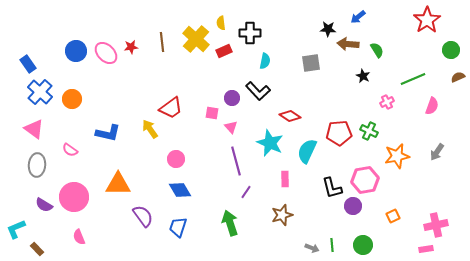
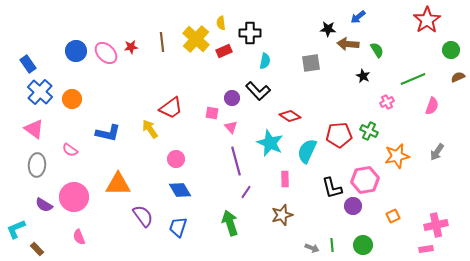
red pentagon at (339, 133): moved 2 px down
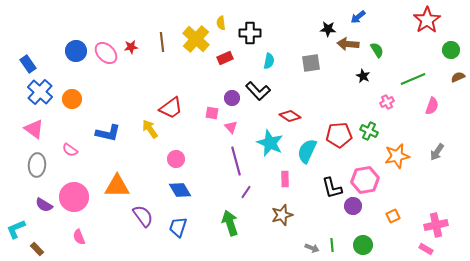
red rectangle at (224, 51): moved 1 px right, 7 px down
cyan semicircle at (265, 61): moved 4 px right
orange triangle at (118, 184): moved 1 px left, 2 px down
pink rectangle at (426, 249): rotated 40 degrees clockwise
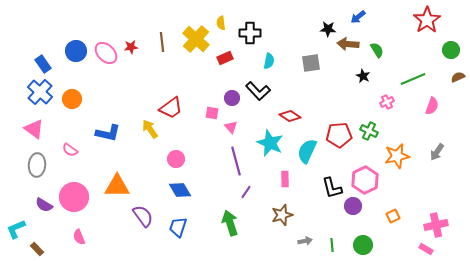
blue rectangle at (28, 64): moved 15 px right
pink hexagon at (365, 180): rotated 16 degrees counterclockwise
gray arrow at (312, 248): moved 7 px left, 7 px up; rotated 32 degrees counterclockwise
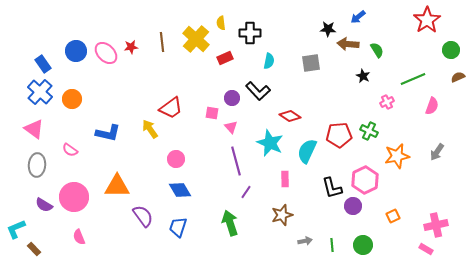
brown rectangle at (37, 249): moved 3 px left
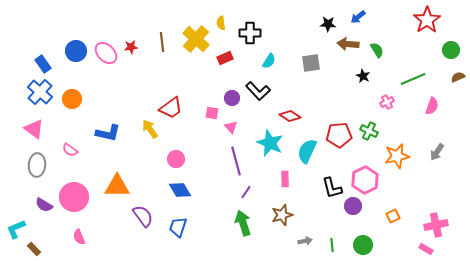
black star at (328, 29): moved 5 px up
cyan semicircle at (269, 61): rotated 21 degrees clockwise
green arrow at (230, 223): moved 13 px right
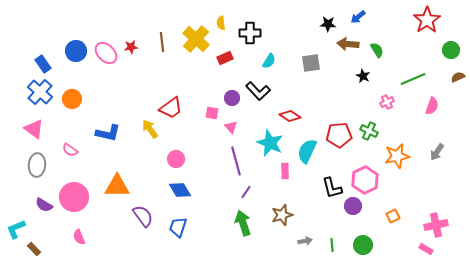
pink rectangle at (285, 179): moved 8 px up
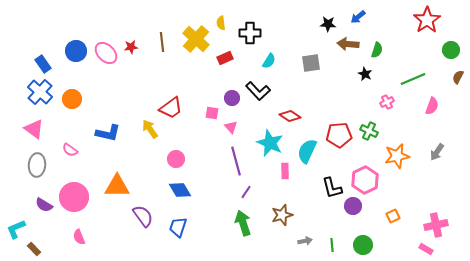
green semicircle at (377, 50): rotated 49 degrees clockwise
black star at (363, 76): moved 2 px right, 2 px up
brown semicircle at (458, 77): rotated 40 degrees counterclockwise
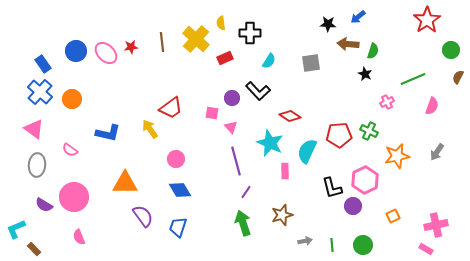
green semicircle at (377, 50): moved 4 px left, 1 px down
orange triangle at (117, 186): moved 8 px right, 3 px up
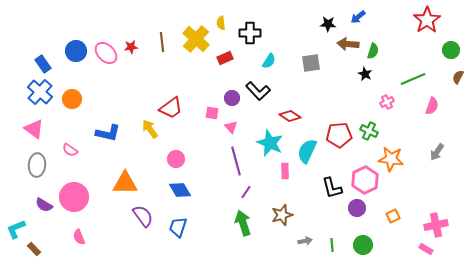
orange star at (397, 156): moved 6 px left, 3 px down; rotated 20 degrees clockwise
purple circle at (353, 206): moved 4 px right, 2 px down
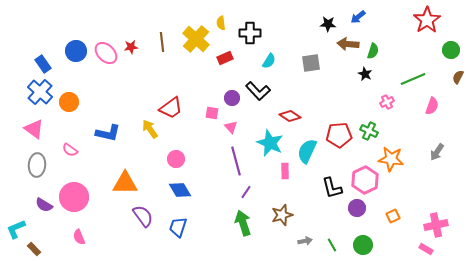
orange circle at (72, 99): moved 3 px left, 3 px down
green line at (332, 245): rotated 24 degrees counterclockwise
